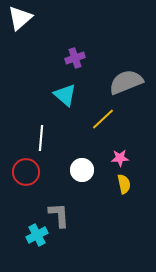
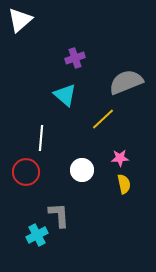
white triangle: moved 2 px down
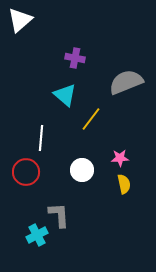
purple cross: rotated 30 degrees clockwise
yellow line: moved 12 px left; rotated 10 degrees counterclockwise
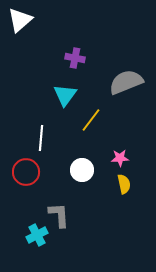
cyan triangle: rotated 25 degrees clockwise
yellow line: moved 1 px down
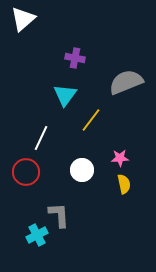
white triangle: moved 3 px right, 1 px up
white line: rotated 20 degrees clockwise
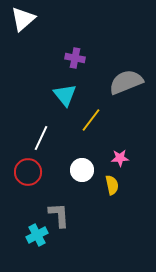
cyan triangle: rotated 15 degrees counterclockwise
red circle: moved 2 px right
yellow semicircle: moved 12 px left, 1 px down
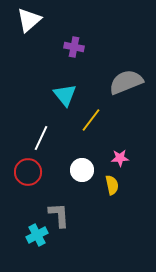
white triangle: moved 6 px right, 1 px down
purple cross: moved 1 px left, 11 px up
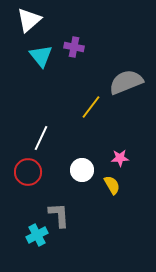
cyan triangle: moved 24 px left, 39 px up
yellow line: moved 13 px up
yellow semicircle: rotated 18 degrees counterclockwise
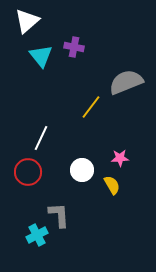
white triangle: moved 2 px left, 1 px down
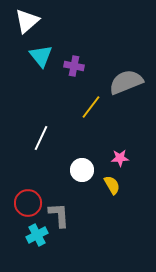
purple cross: moved 19 px down
red circle: moved 31 px down
